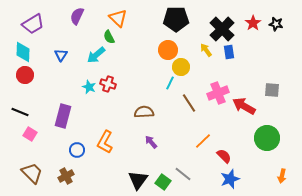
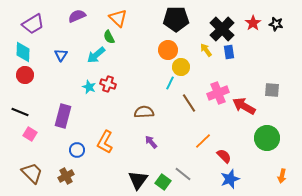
purple semicircle: rotated 42 degrees clockwise
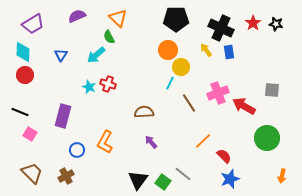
black cross: moved 1 px left, 1 px up; rotated 20 degrees counterclockwise
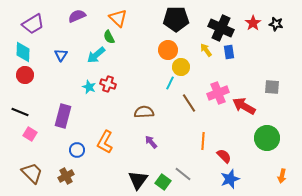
gray square: moved 3 px up
orange line: rotated 42 degrees counterclockwise
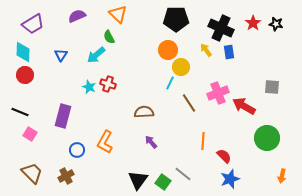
orange triangle: moved 4 px up
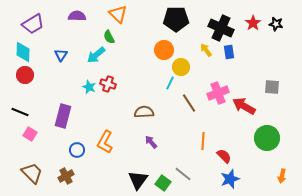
purple semicircle: rotated 24 degrees clockwise
orange circle: moved 4 px left
green square: moved 1 px down
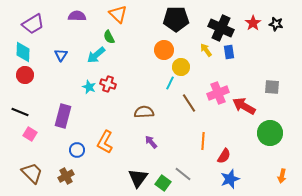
green circle: moved 3 px right, 5 px up
red semicircle: rotated 77 degrees clockwise
black triangle: moved 2 px up
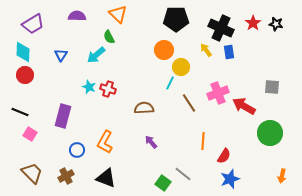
red cross: moved 5 px down
brown semicircle: moved 4 px up
black triangle: moved 32 px left; rotated 45 degrees counterclockwise
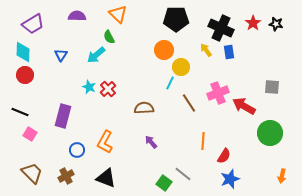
red cross: rotated 28 degrees clockwise
green square: moved 1 px right
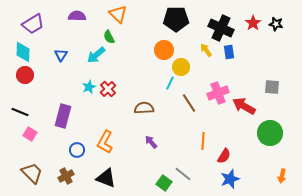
cyan star: rotated 24 degrees clockwise
